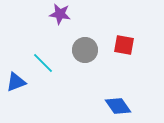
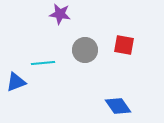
cyan line: rotated 50 degrees counterclockwise
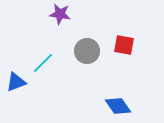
gray circle: moved 2 px right, 1 px down
cyan line: rotated 40 degrees counterclockwise
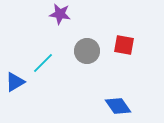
blue triangle: moved 1 px left; rotated 10 degrees counterclockwise
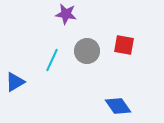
purple star: moved 6 px right
cyan line: moved 9 px right, 3 px up; rotated 20 degrees counterclockwise
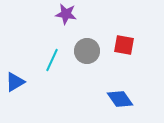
blue diamond: moved 2 px right, 7 px up
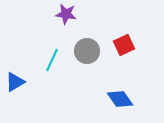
red square: rotated 35 degrees counterclockwise
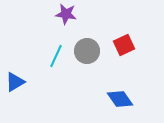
cyan line: moved 4 px right, 4 px up
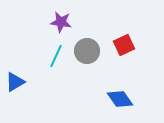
purple star: moved 5 px left, 8 px down
